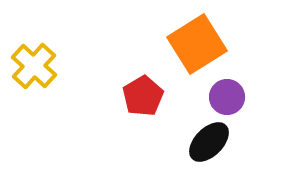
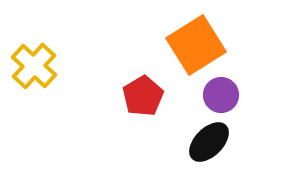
orange square: moved 1 px left, 1 px down
purple circle: moved 6 px left, 2 px up
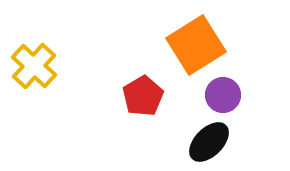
purple circle: moved 2 px right
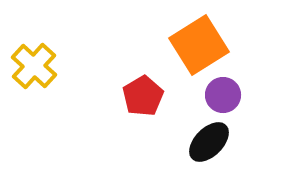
orange square: moved 3 px right
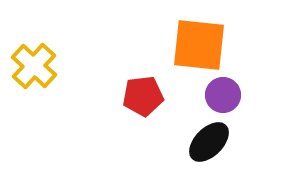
orange square: rotated 38 degrees clockwise
red pentagon: rotated 24 degrees clockwise
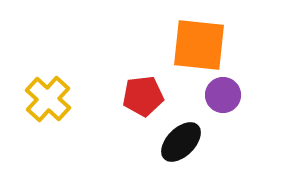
yellow cross: moved 14 px right, 33 px down
black ellipse: moved 28 px left
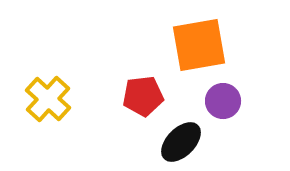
orange square: rotated 16 degrees counterclockwise
purple circle: moved 6 px down
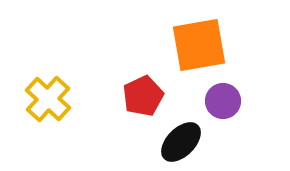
red pentagon: rotated 18 degrees counterclockwise
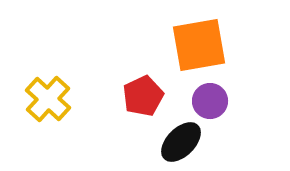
purple circle: moved 13 px left
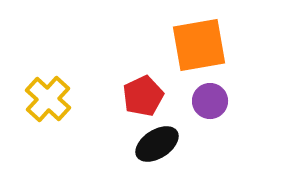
black ellipse: moved 24 px left, 2 px down; rotated 12 degrees clockwise
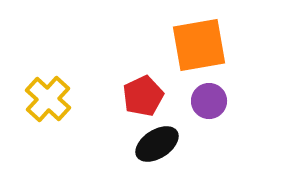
purple circle: moved 1 px left
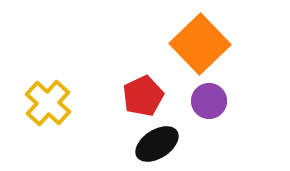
orange square: moved 1 px right, 1 px up; rotated 34 degrees counterclockwise
yellow cross: moved 4 px down
